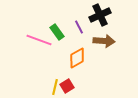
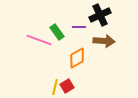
purple line: rotated 64 degrees counterclockwise
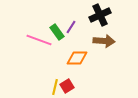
purple line: moved 8 px left; rotated 56 degrees counterclockwise
orange diamond: rotated 30 degrees clockwise
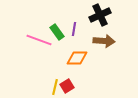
purple line: moved 3 px right, 2 px down; rotated 24 degrees counterclockwise
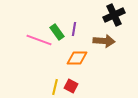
black cross: moved 14 px right
red square: moved 4 px right; rotated 32 degrees counterclockwise
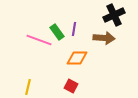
brown arrow: moved 3 px up
yellow line: moved 27 px left
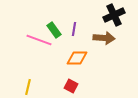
green rectangle: moved 3 px left, 2 px up
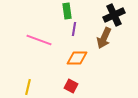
green rectangle: moved 13 px right, 19 px up; rotated 28 degrees clockwise
brown arrow: rotated 110 degrees clockwise
